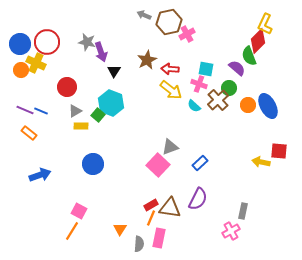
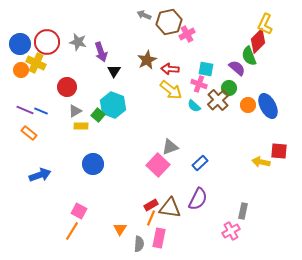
gray star at (87, 42): moved 9 px left
cyan hexagon at (111, 103): moved 2 px right, 2 px down
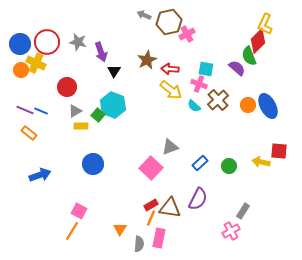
green circle at (229, 88): moved 78 px down
pink square at (158, 165): moved 7 px left, 3 px down
gray rectangle at (243, 211): rotated 21 degrees clockwise
